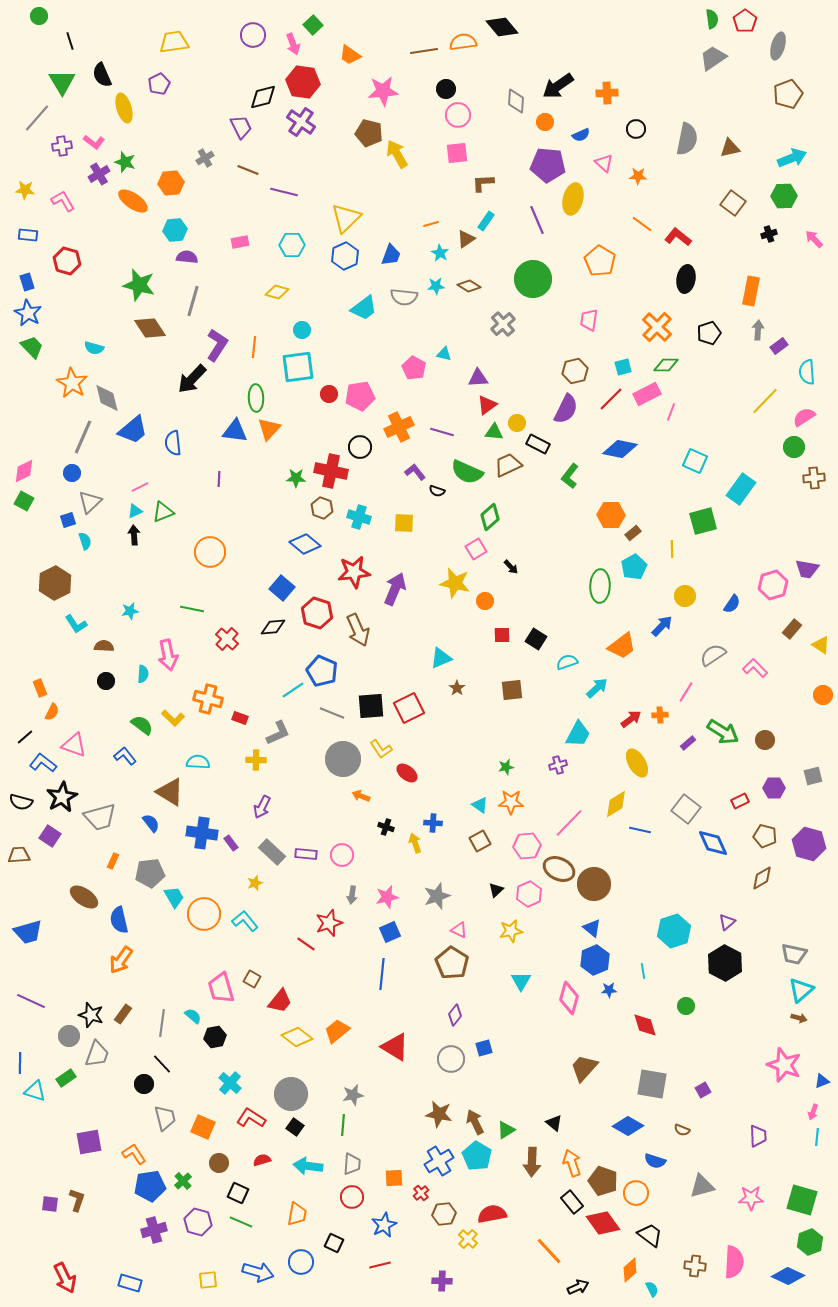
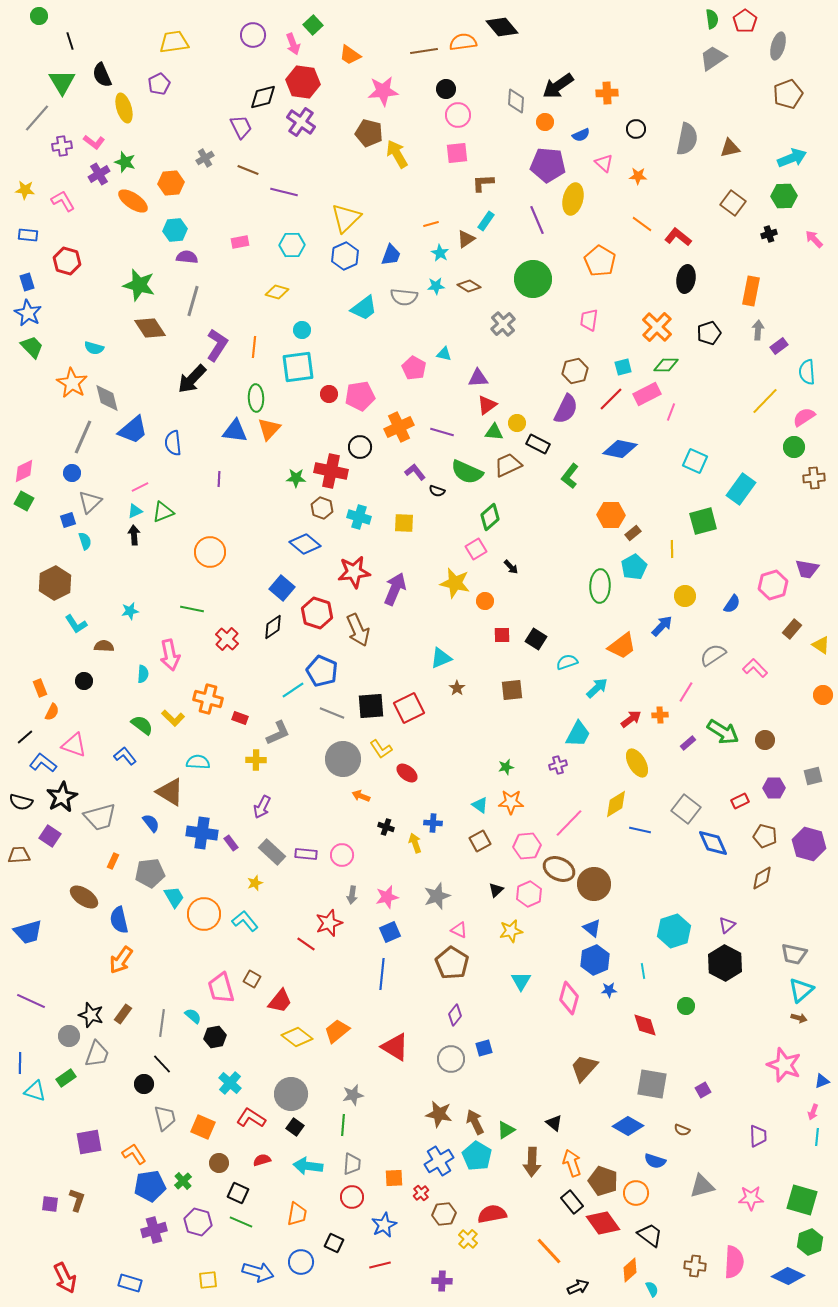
black diamond at (273, 627): rotated 30 degrees counterclockwise
pink arrow at (168, 655): moved 2 px right
black circle at (106, 681): moved 22 px left
purple triangle at (727, 922): moved 3 px down
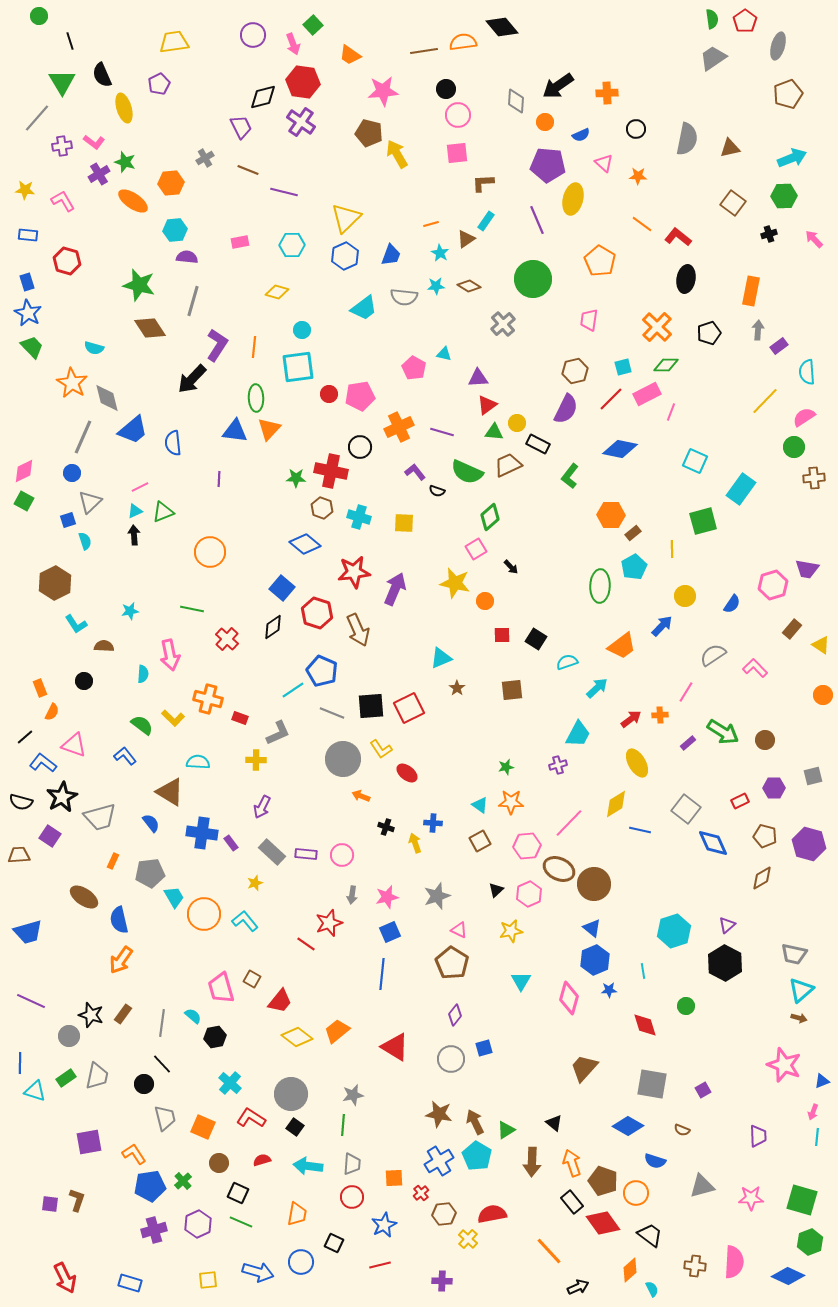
gray trapezoid at (97, 1054): moved 22 px down; rotated 8 degrees counterclockwise
purple hexagon at (198, 1222): moved 2 px down; rotated 20 degrees clockwise
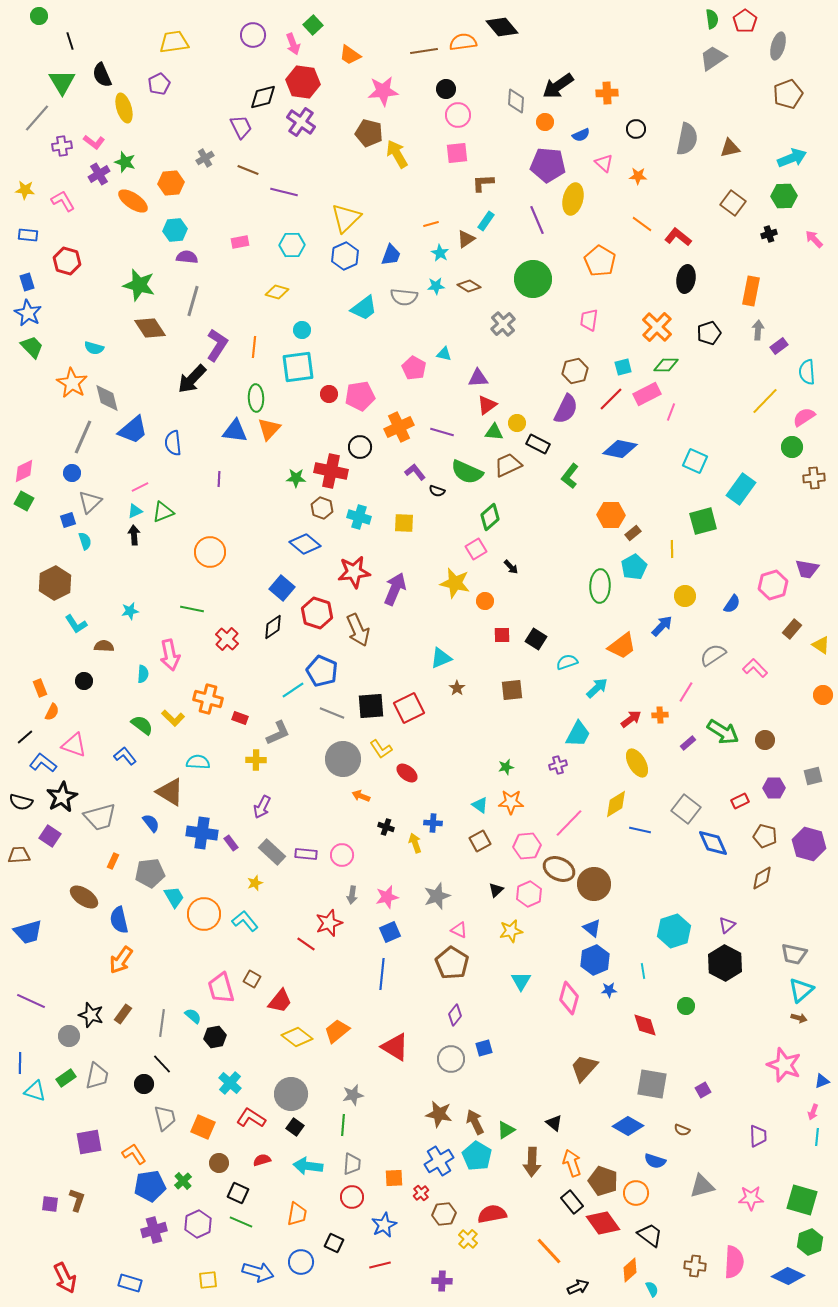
green circle at (794, 447): moved 2 px left
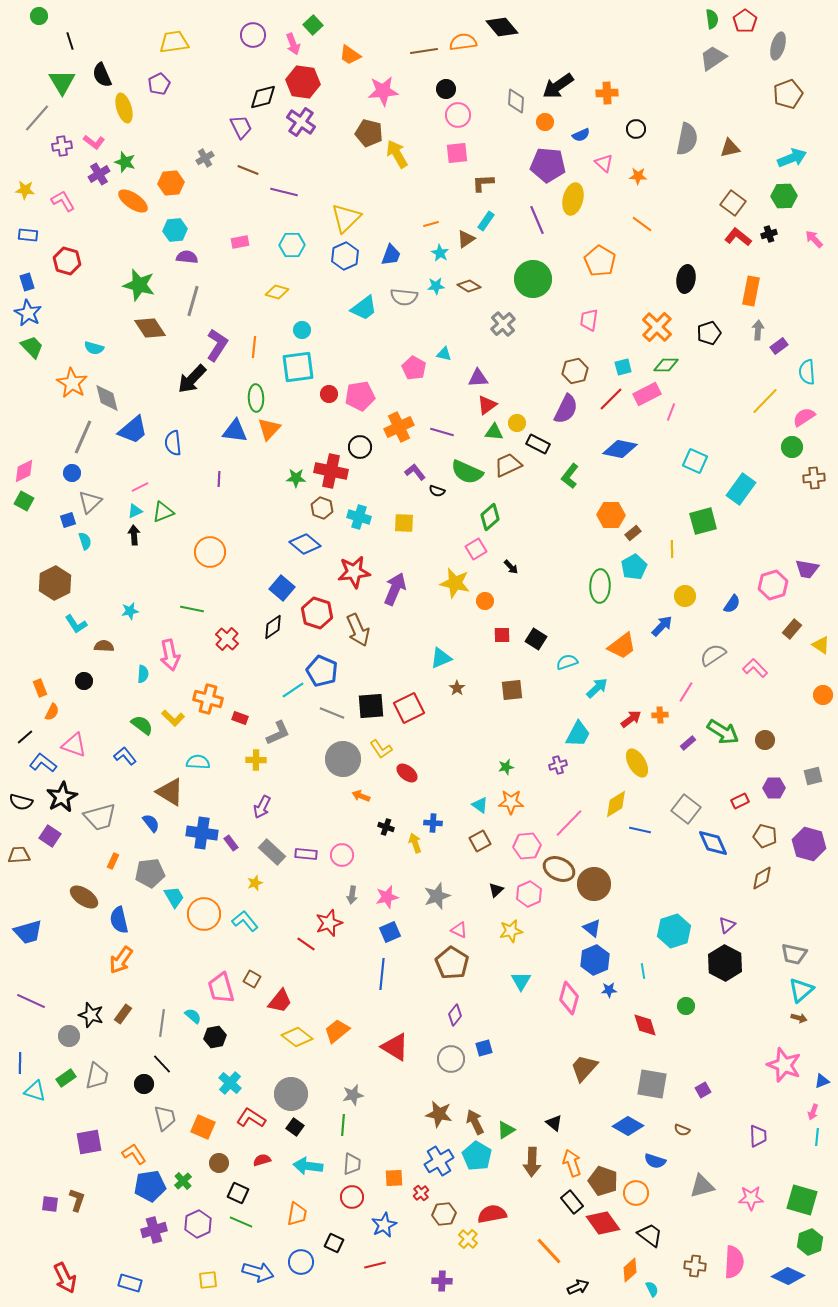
red L-shape at (678, 237): moved 60 px right
red line at (380, 1265): moved 5 px left
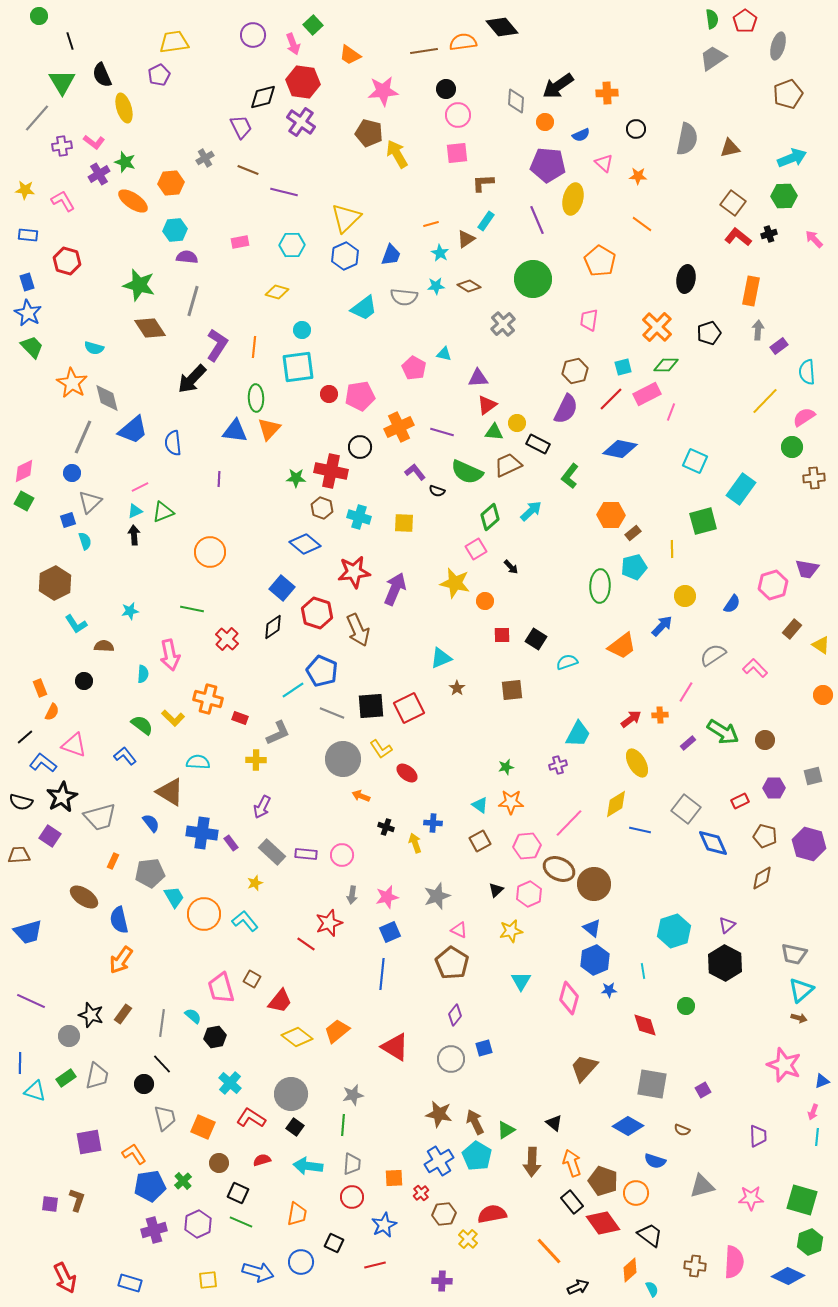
purple pentagon at (159, 84): moved 9 px up
cyan pentagon at (634, 567): rotated 15 degrees clockwise
cyan arrow at (597, 688): moved 66 px left, 177 px up
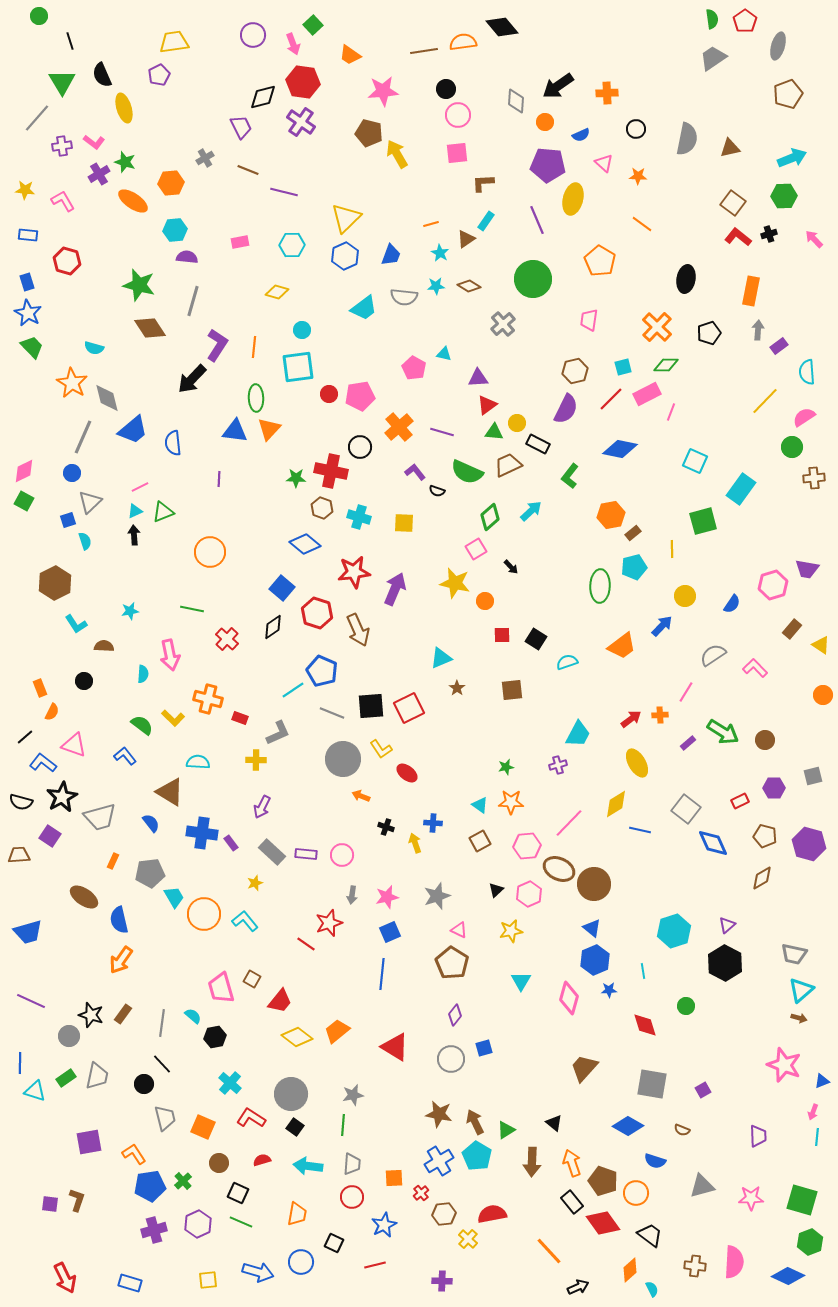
orange cross at (399, 427): rotated 16 degrees counterclockwise
orange hexagon at (611, 515): rotated 12 degrees counterclockwise
